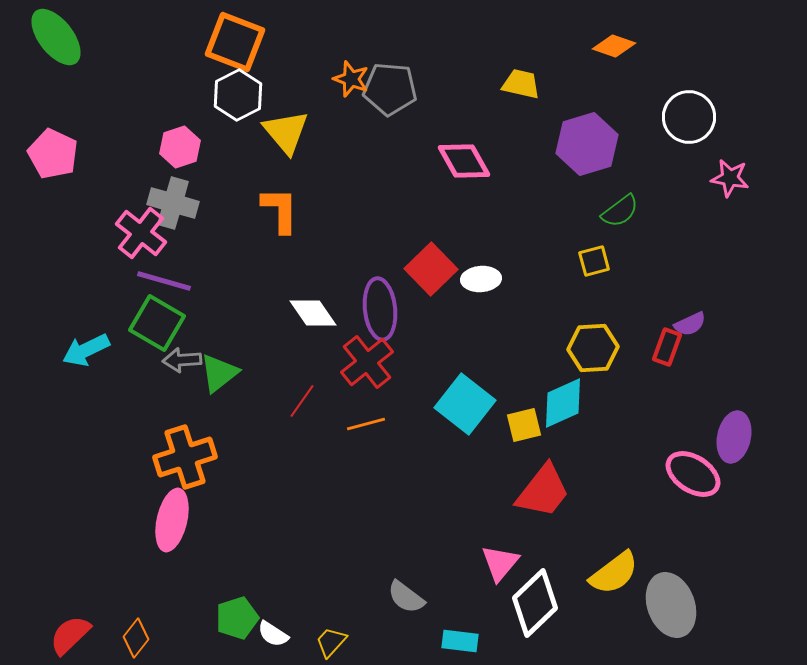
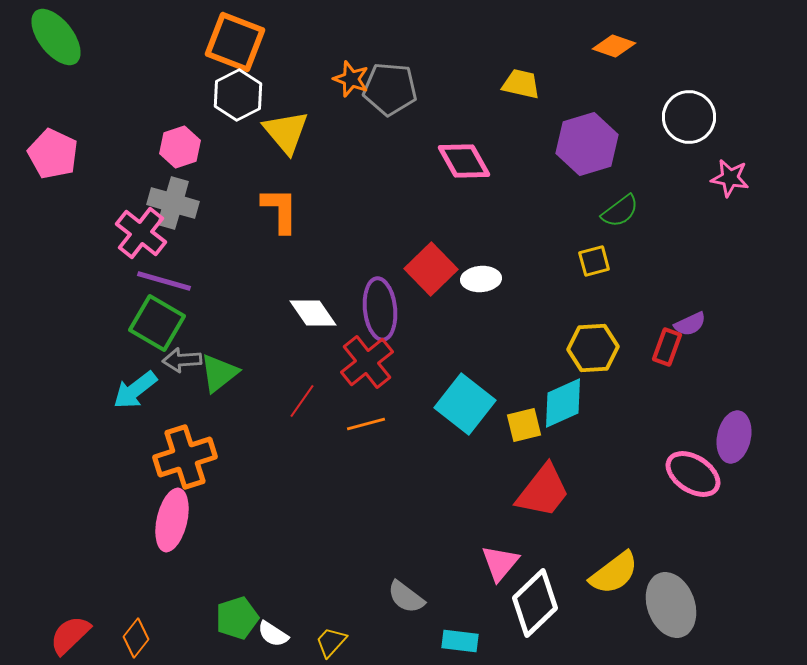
cyan arrow at (86, 350): moved 49 px right, 40 px down; rotated 12 degrees counterclockwise
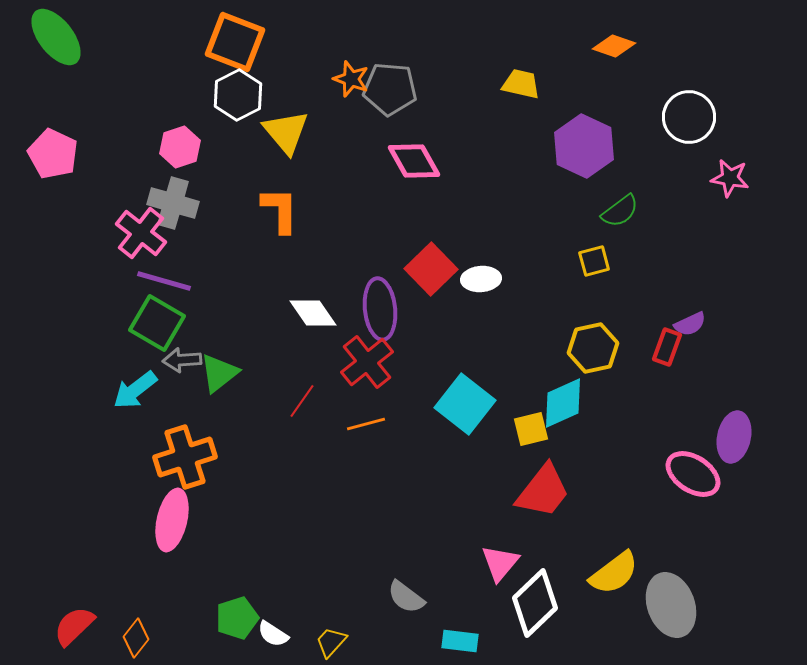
purple hexagon at (587, 144): moved 3 px left, 2 px down; rotated 18 degrees counterclockwise
pink diamond at (464, 161): moved 50 px left
yellow hexagon at (593, 348): rotated 9 degrees counterclockwise
yellow square at (524, 425): moved 7 px right, 4 px down
red semicircle at (70, 635): moved 4 px right, 9 px up
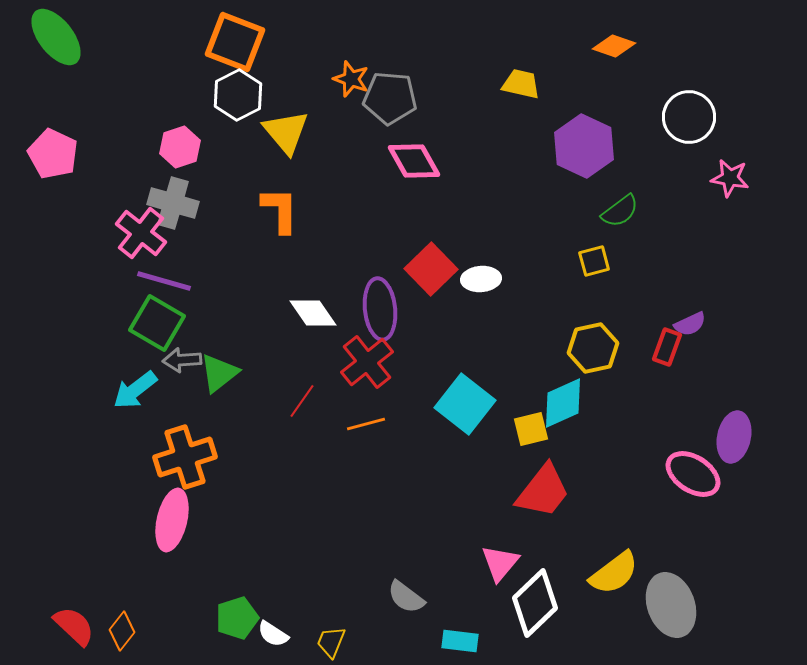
gray pentagon at (390, 89): moved 9 px down
red semicircle at (74, 626): rotated 87 degrees clockwise
orange diamond at (136, 638): moved 14 px left, 7 px up
yellow trapezoid at (331, 642): rotated 20 degrees counterclockwise
